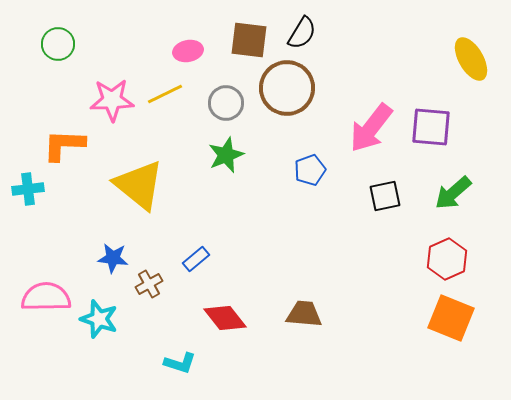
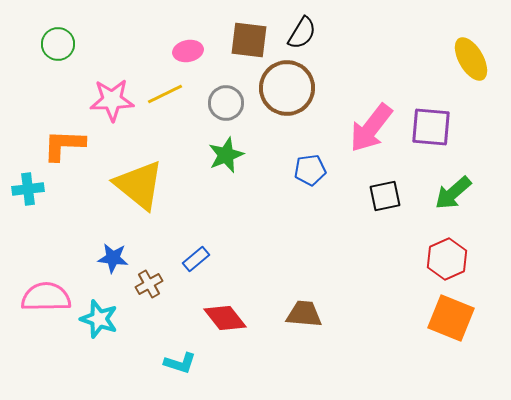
blue pentagon: rotated 12 degrees clockwise
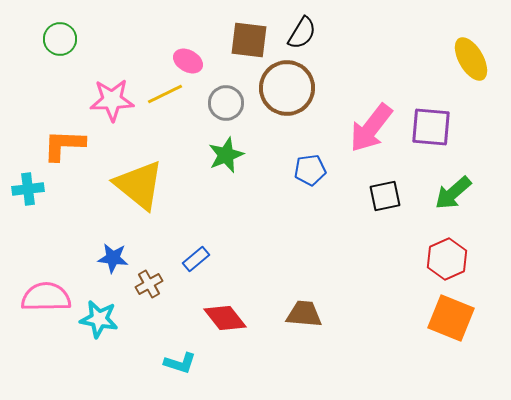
green circle: moved 2 px right, 5 px up
pink ellipse: moved 10 px down; rotated 40 degrees clockwise
cyan star: rotated 9 degrees counterclockwise
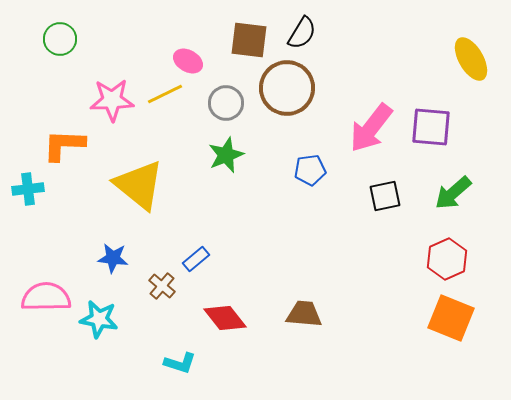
brown cross: moved 13 px right, 2 px down; rotated 20 degrees counterclockwise
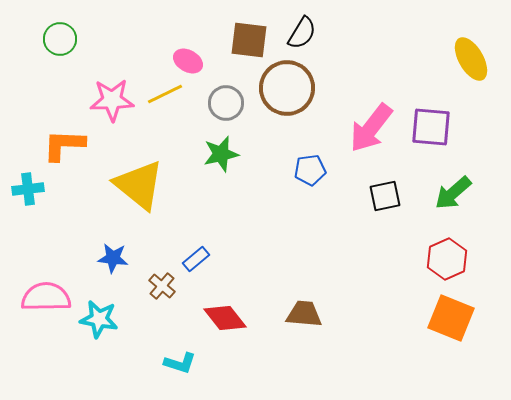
green star: moved 5 px left, 1 px up; rotated 9 degrees clockwise
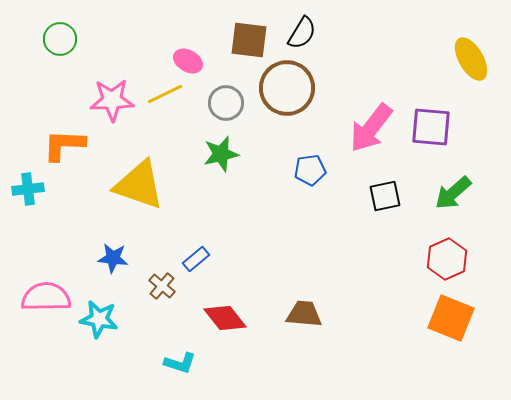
yellow triangle: rotated 20 degrees counterclockwise
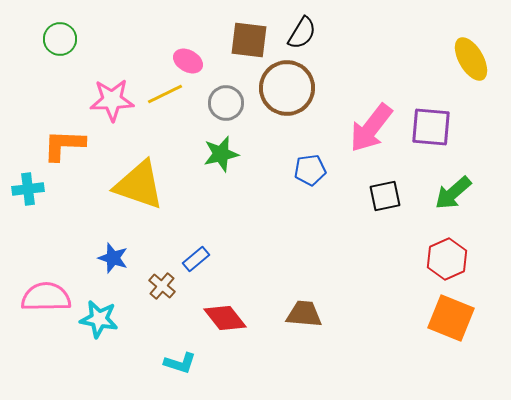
blue star: rotated 12 degrees clockwise
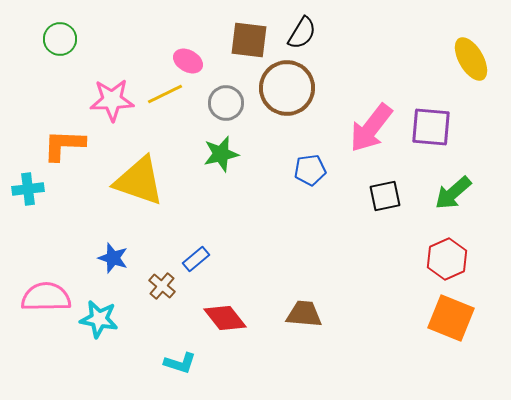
yellow triangle: moved 4 px up
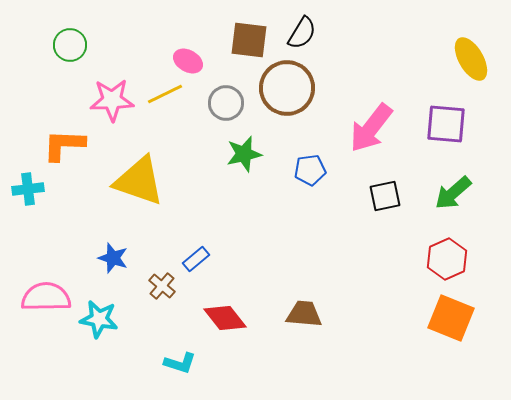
green circle: moved 10 px right, 6 px down
purple square: moved 15 px right, 3 px up
green star: moved 23 px right
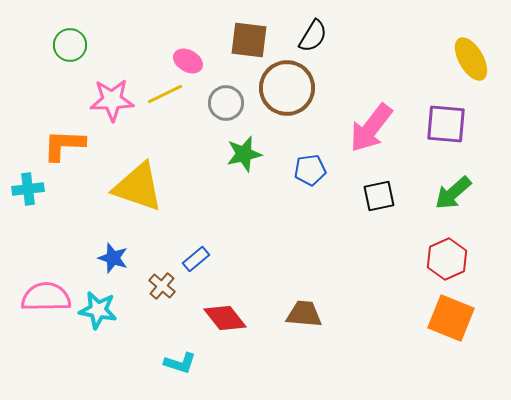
black semicircle: moved 11 px right, 3 px down
yellow triangle: moved 1 px left, 6 px down
black square: moved 6 px left
cyan star: moved 1 px left, 9 px up
